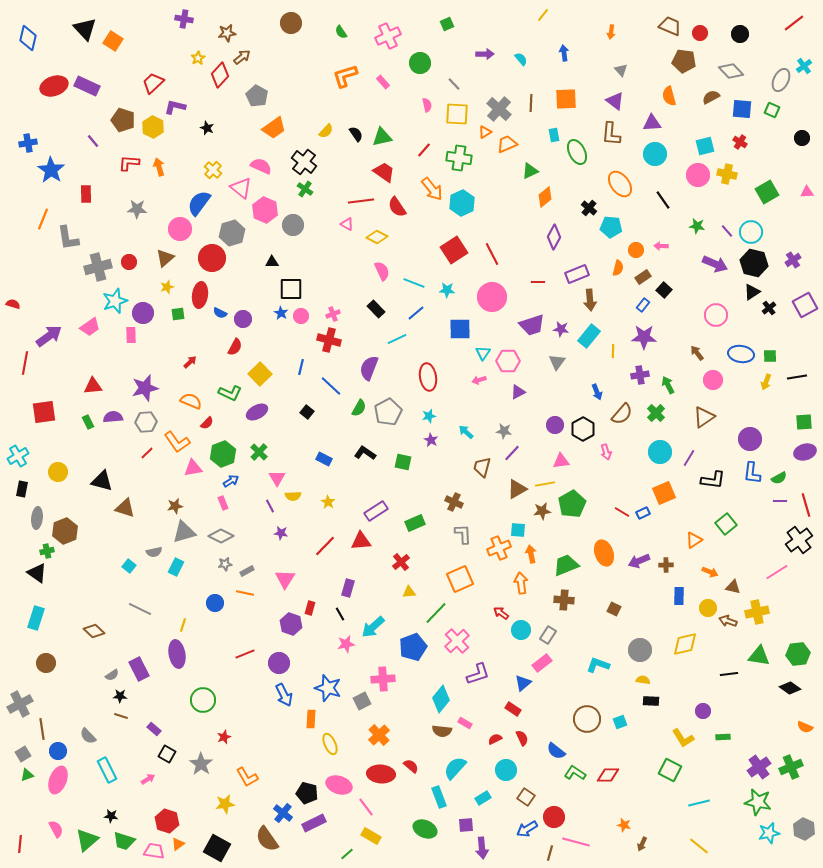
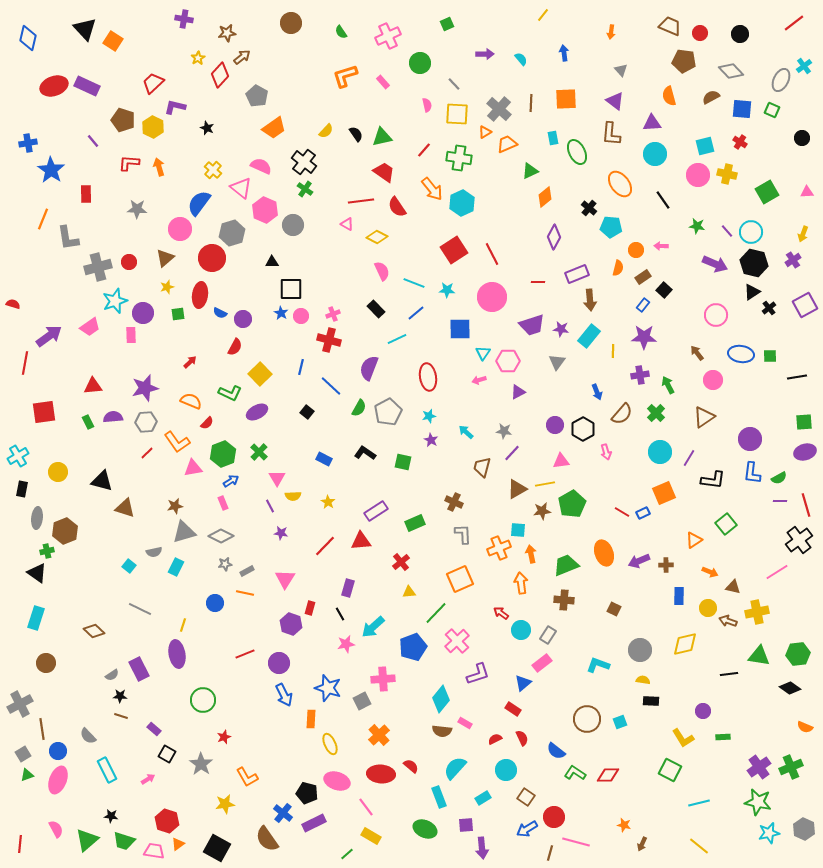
cyan rectangle at (554, 135): moved 1 px left, 3 px down
yellow arrow at (766, 382): moved 37 px right, 148 px up
pink ellipse at (339, 785): moved 2 px left, 4 px up
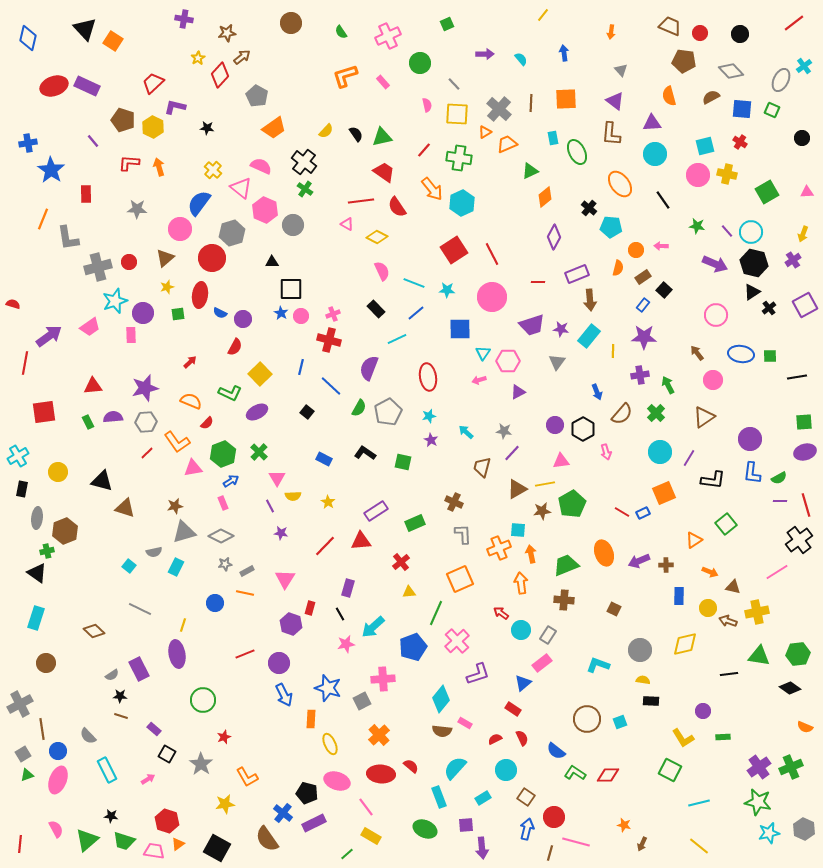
black star at (207, 128): rotated 16 degrees counterclockwise
green line at (436, 613): rotated 20 degrees counterclockwise
blue arrow at (527, 829): rotated 135 degrees clockwise
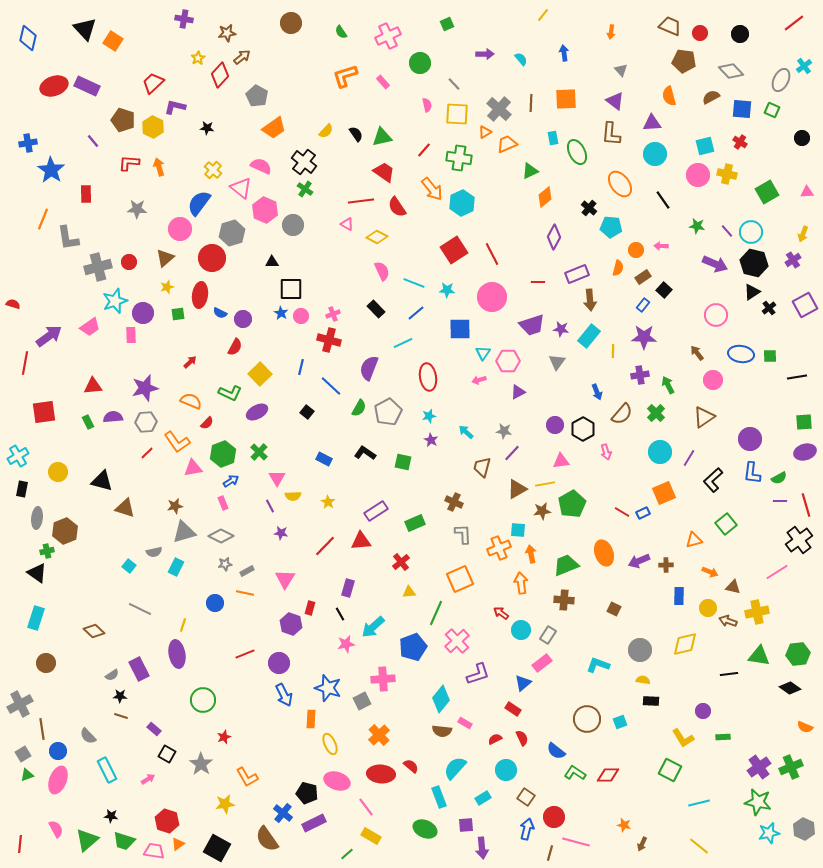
cyan line at (397, 339): moved 6 px right, 4 px down
black L-shape at (713, 480): rotated 130 degrees clockwise
orange triangle at (694, 540): rotated 18 degrees clockwise
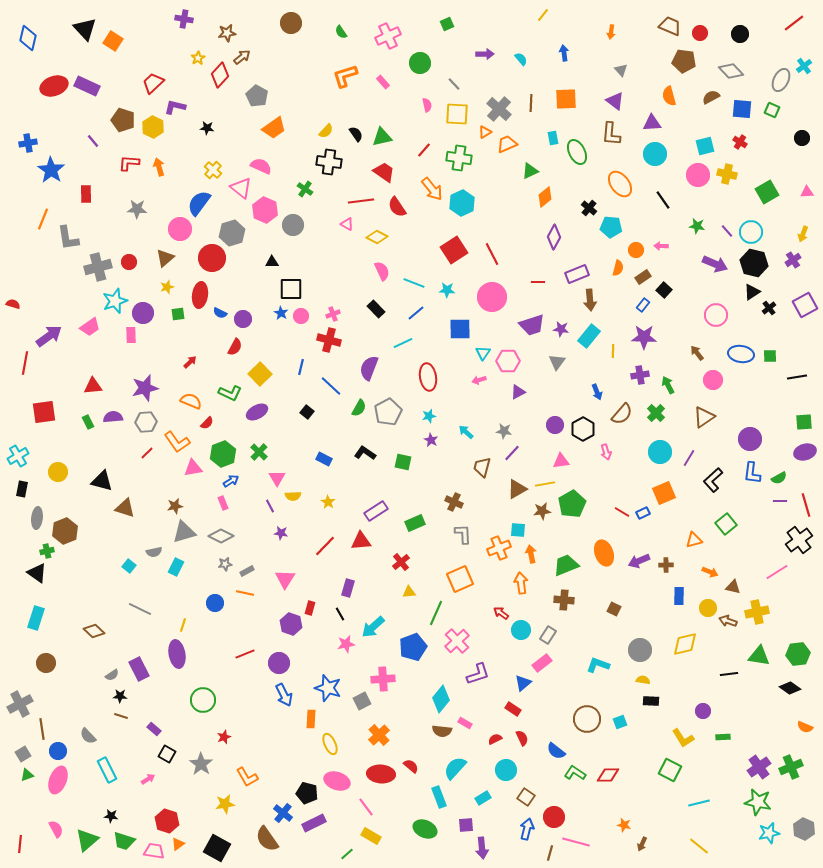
black cross at (304, 162): moved 25 px right; rotated 30 degrees counterclockwise
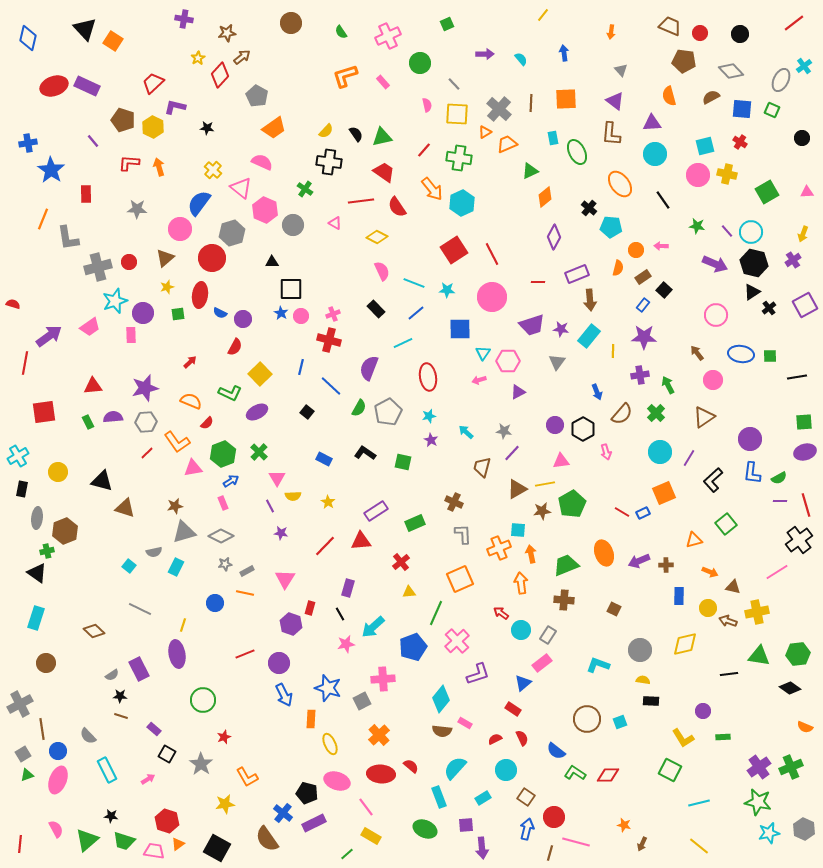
pink semicircle at (261, 166): moved 1 px right, 4 px up
pink triangle at (347, 224): moved 12 px left, 1 px up
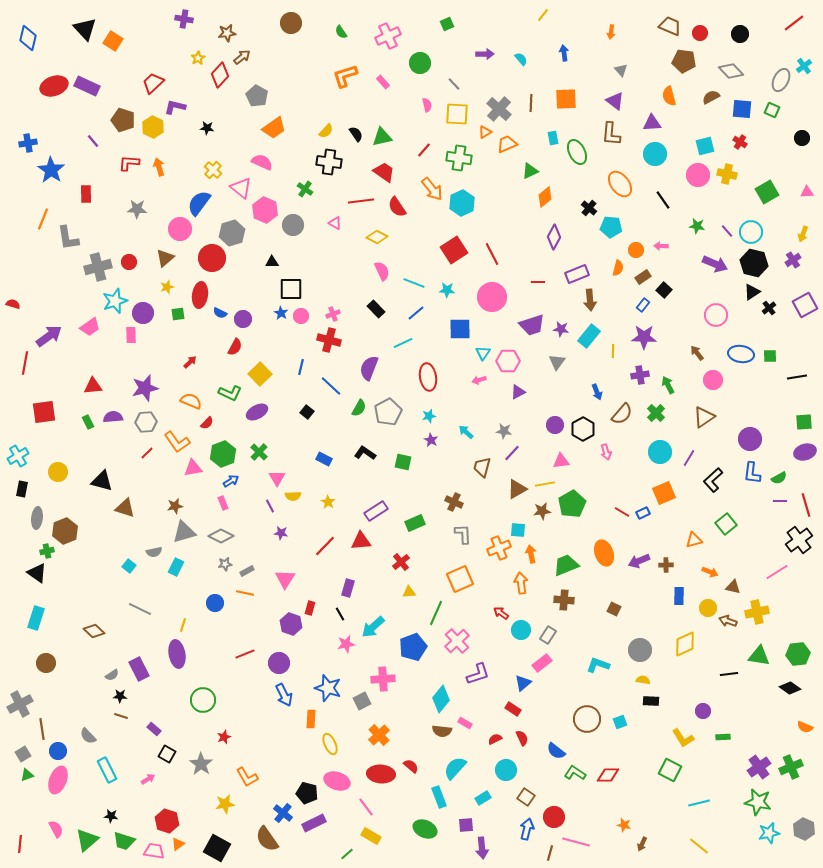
yellow diamond at (685, 644): rotated 12 degrees counterclockwise
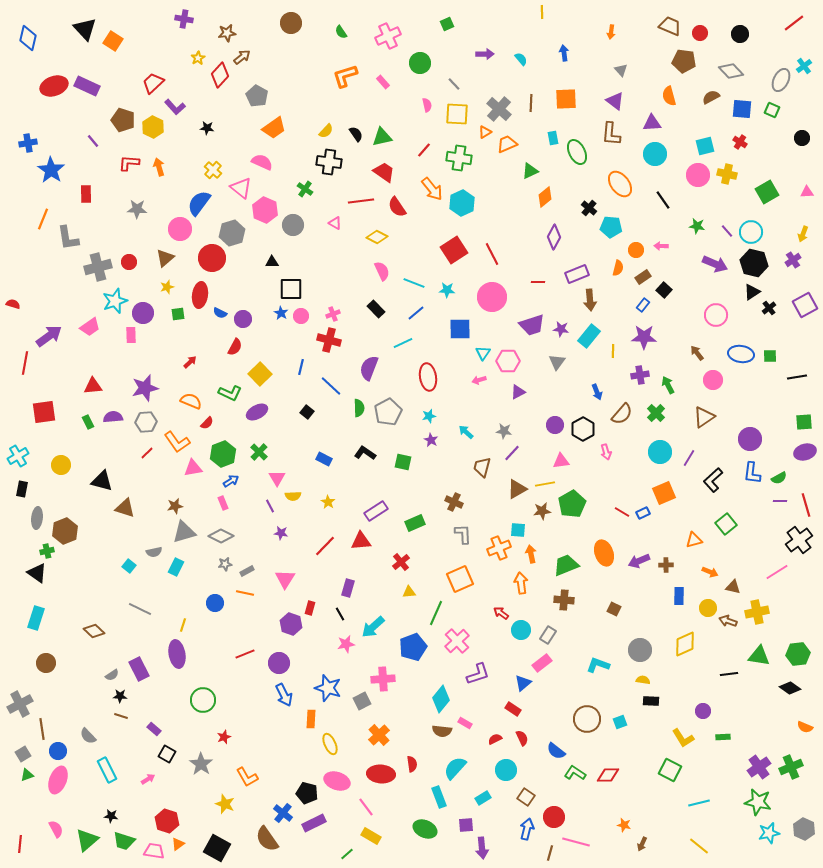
yellow line at (543, 15): moved 1 px left, 3 px up; rotated 40 degrees counterclockwise
purple L-shape at (175, 107): rotated 145 degrees counterclockwise
green semicircle at (359, 408): rotated 30 degrees counterclockwise
yellow circle at (58, 472): moved 3 px right, 7 px up
red semicircle at (411, 766): moved 1 px right, 2 px up; rotated 42 degrees clockwise
yellow star at (225, 804): rotated 30 degrees clockwise
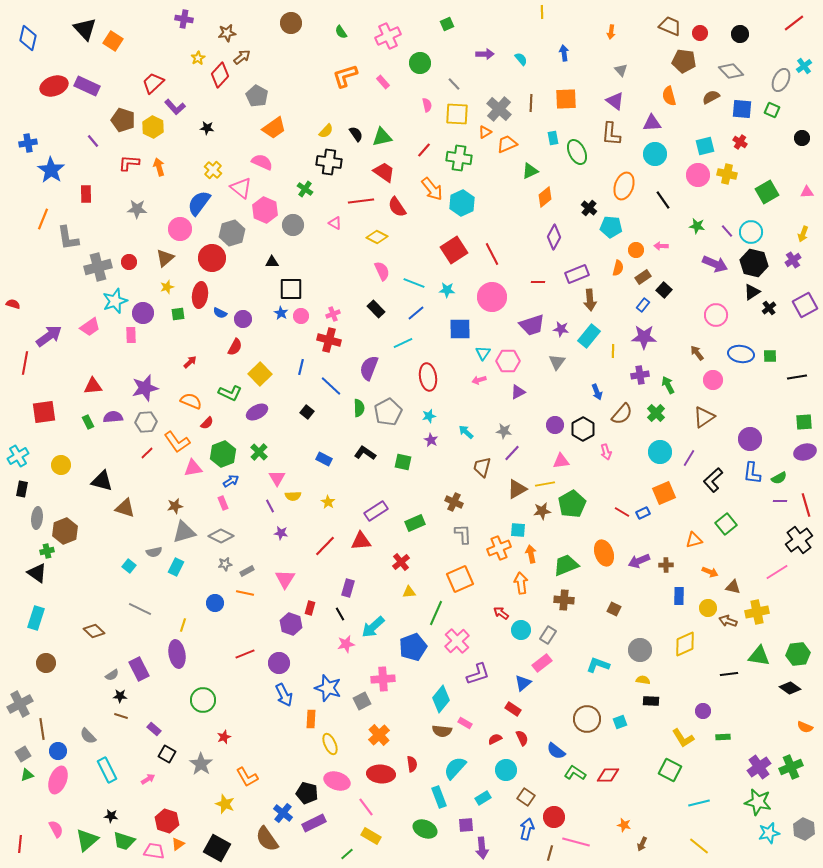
orange ellipse at (620, 184): moved 4 px right, 2 px down; rotated 56 degrees clockwise
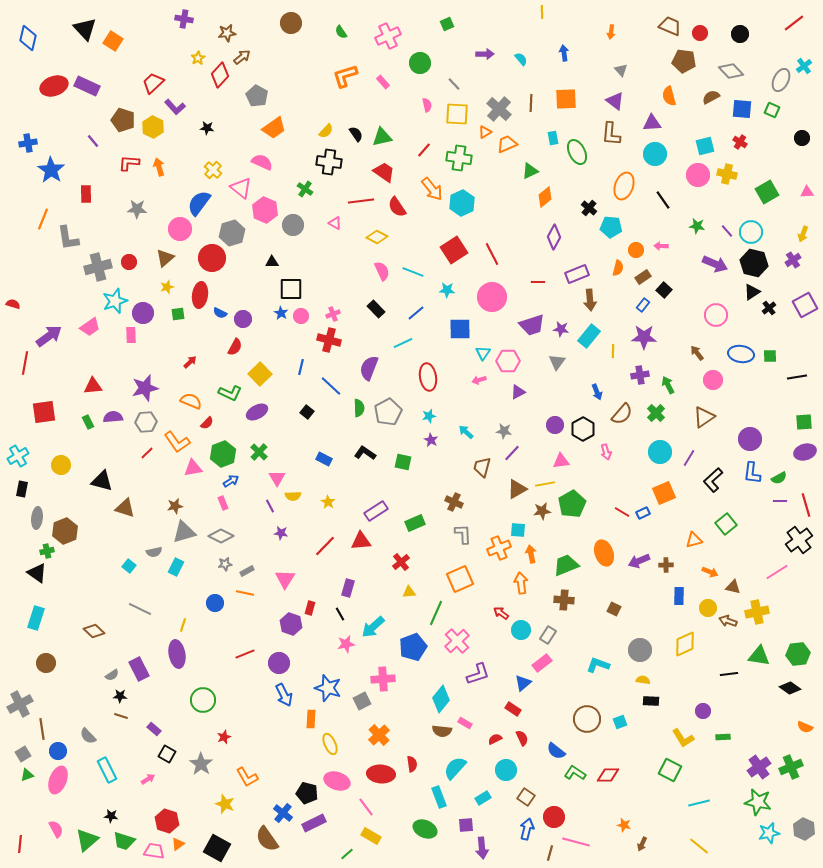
cyan line at (414, 283): moved 1 px left, 11 px up
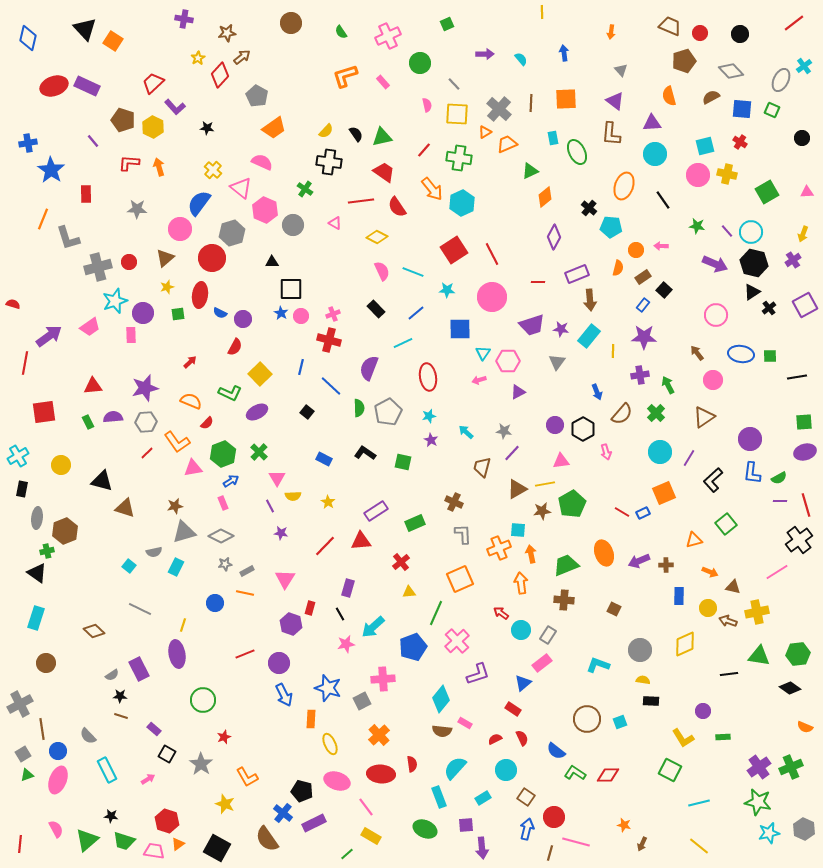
brown pentagon at (684, 61): rotated 25 degrees counterclockwise
gray L-shape at (68, 238): rotated 8 degrees counterclockwise
black pentagon at (307, 793): moved 5 px left, 2 px up
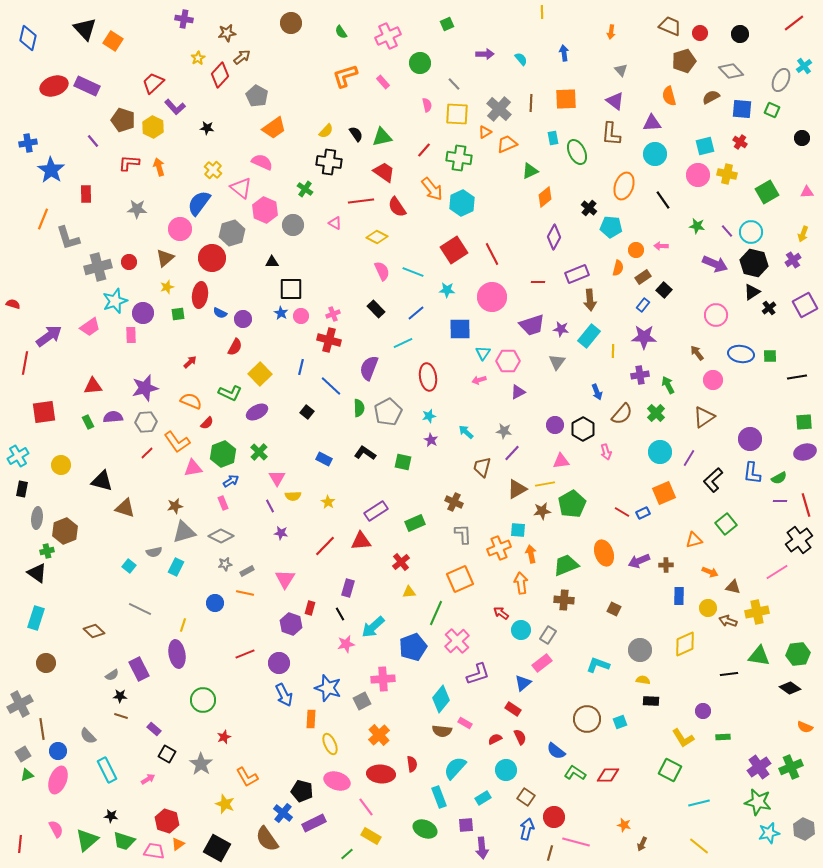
red semicircle at (522, 738): moved 2 px left, 1 px up
